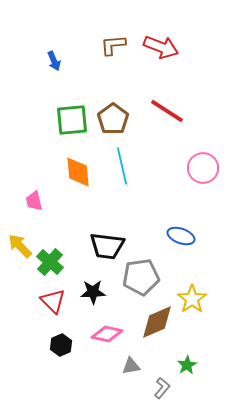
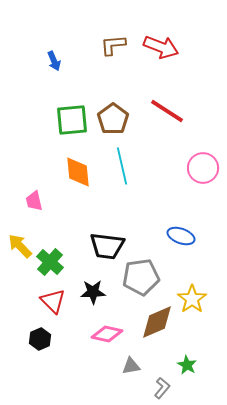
black hexagon: moved 21 px left, 6 px up
green star: rotated 12 degrees counterclockwise
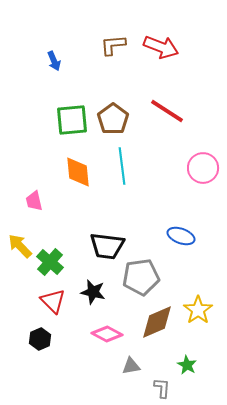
cyan line: rotated 6 degrees clockwise
black star: rotated 15 degrees clockwise
yellow star: moved 6 px right, 11 px down
pink diamond: rotated 16 degrees clockwise
gray L-shape: rotated 35 degrees counterclockwise
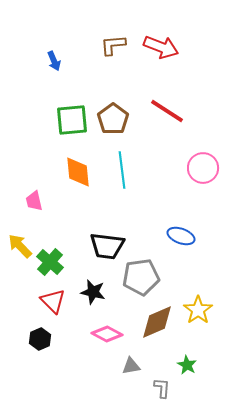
cyan line: moved 4 px down
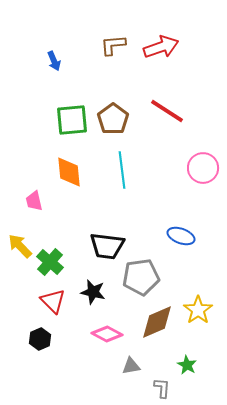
red arrow: rotated 40 degrees counterclockwise
orange diamond: moved 9 px left
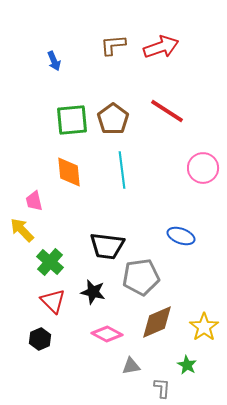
yellow arrow: moved 2 px right, 16 px up
yellow star: moved 6 px right, 17 px down
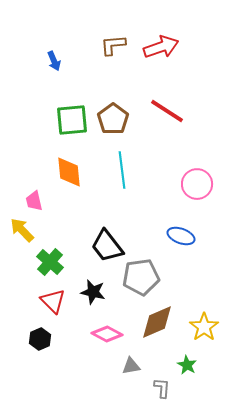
pink circle: moved 6 px left, 16 px down
black trapezoid: rotated 45 degrees clockwise
